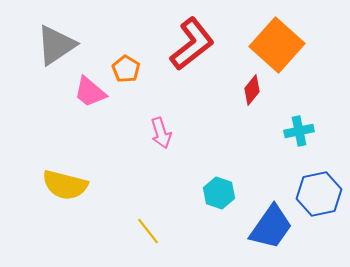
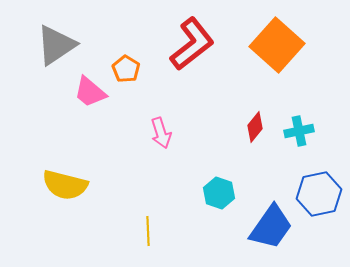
red diamond: moved 3 px right, 37 px down
yellow line: rotated 36 degrees clockwise
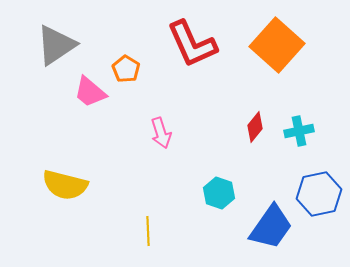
red L-shape: rotated 104 degrees clockwise
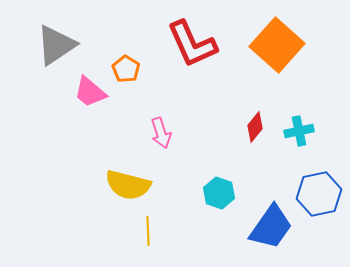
yellow semicircle: moved 63 px right
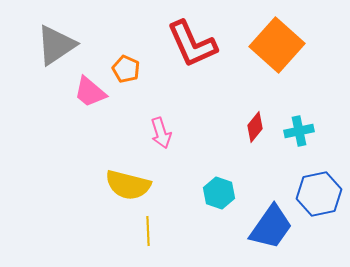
orange pentagon: rotated 8 degrees counterclockwise
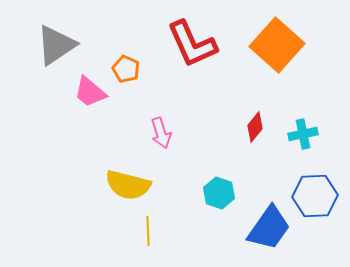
cyan cross: moved 4 px right, 3 px down
blue hexagon: moved 4 px left, 2 px down; rotated 9 degrees clockwise
blue trapezoid: moved 2 px left, 1 px down
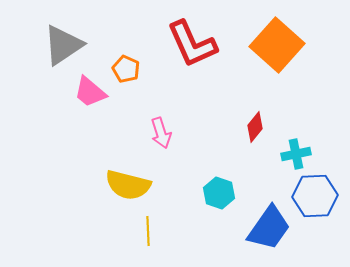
gray triangle: moved 7 px right
cyan cross: moved 7 px left, 20 px down
